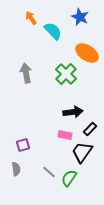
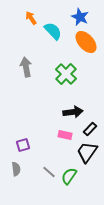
orange ellipse: moved 1 px left, 11 px up; rotated 15 degrees clockwise
gray arrow: moved 6 px up
black trapezoid: moved 5 px right
green semicircle: moved 2 px up
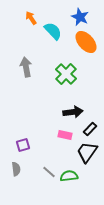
green semicircle: rotated 48 degrees clockwise
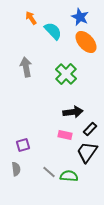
green semicircle: rotated 12 degrees clockwise
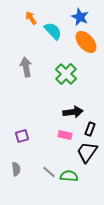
black rectangle: rotated 24 degrees counterclockwise
purple square: moved 1 px left, 9 px up
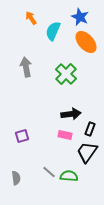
cyan semicircle: rotated 114 degrees counterclockwise
black arrow: moved 2 px left, 2 px down
gray semicircle: moved 9 px down
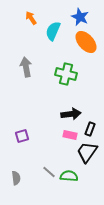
green cross: rotated 30 degrees counterclockwise
pink rectangle: moved 5 px right
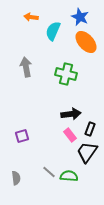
orange arrow: moved 1 px up; rotated 48 degrees counterclockwise
pink rectangle: rotated 40 degrees clockwise
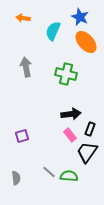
orange arrow: moved 8 px left, 1 px down
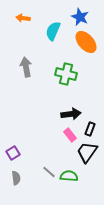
purple square: moved 9 px left, 17 px down; rotated 16 degrees counterclockwise
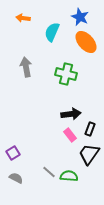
cyan semicircle: moved 1 px left, 1 px down
black trapezoid: moved 2 px right, 2 px down
gray semicircle: rotated 56 degrees counterclockwise
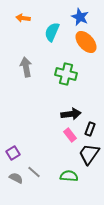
gray line: moved 15 px left
